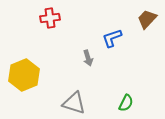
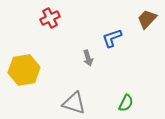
red cross: rotated 18 degrees counterclockwise
yellow hexagon: moved 5 px up; rotated 12 degrees clockwise
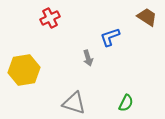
brown trapezoid: moved 2 px up; rotated 80 degrees clockwise
blue L-shape: moved 2 px left, 1 px up
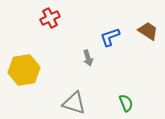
brown trapezoid: moved 1 px right, 14 px down
green semicircle: rotated 48 degrees counterclockwise
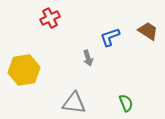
gray triangle: rotated 10 degrees counterclockwise
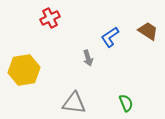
blue L-shape: rotated 15 degrees counterclockwise
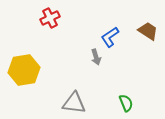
gray arrow: moved 8 px right, 1 px up
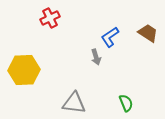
brown trapezoid: moved 2 px down
yellow hexagon: rotated 8 degrees clockwise
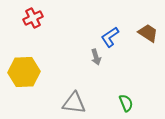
red cross: moved 17 px left
yellow hexagon: moved 2 px down
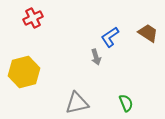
yellow hexagon: rotated 12 degrees counterclockwise
gray triangle: moved 3 px right; rotated 20 degrees counterclockwise
